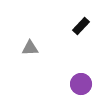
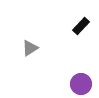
gray triangle: rotated 30 degrees counterclockwise
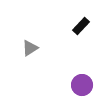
purple circle: moved 1 px right, 1 px down
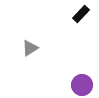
black rectangle: moved 12 px up
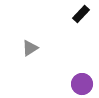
purple circle: moved 1 px up
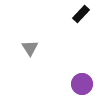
gray triangle: rotated 30 degrees counterclockwise
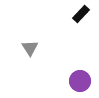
purple circle: moved 2 px left, 3 px up
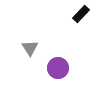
purple circle: moved 22 px left, 13 px up
